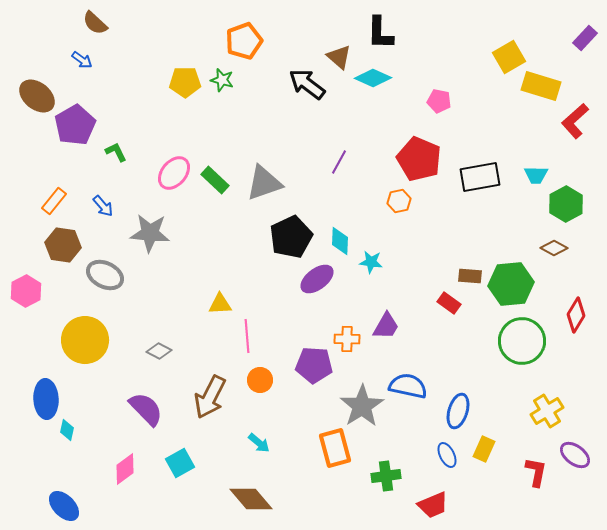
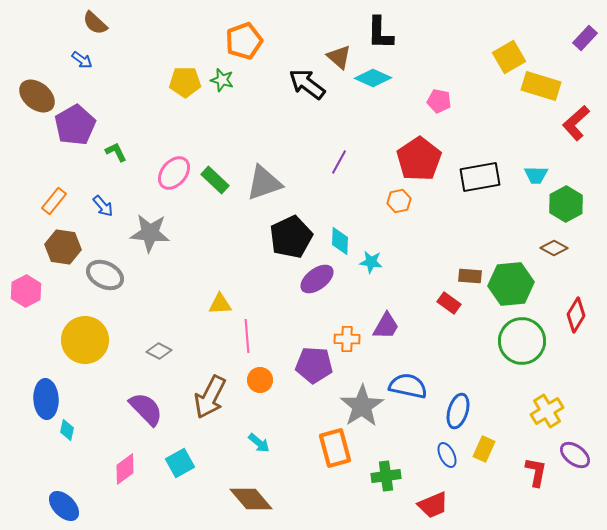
red L-shape at (575, 121): moved 1 px right, 2 px down
red pentagon at (419, 159): rotated 15 degrees clockwise
brown hexagon at (63, 245): moved 2 px down
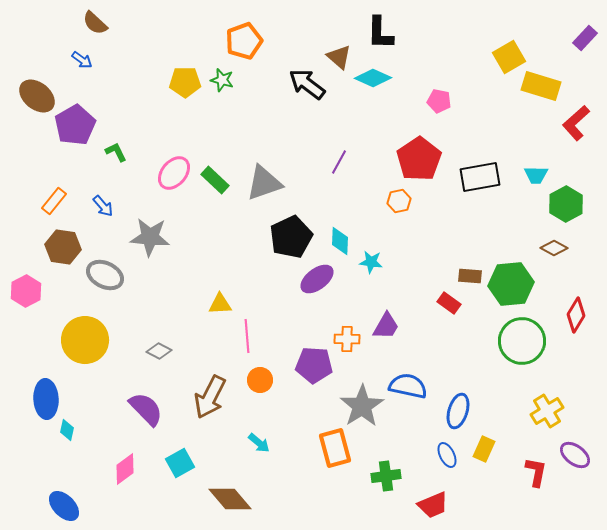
gray star at (150, 233): moved 4 px down
brown diamond at (251, 499): moved 21 px left
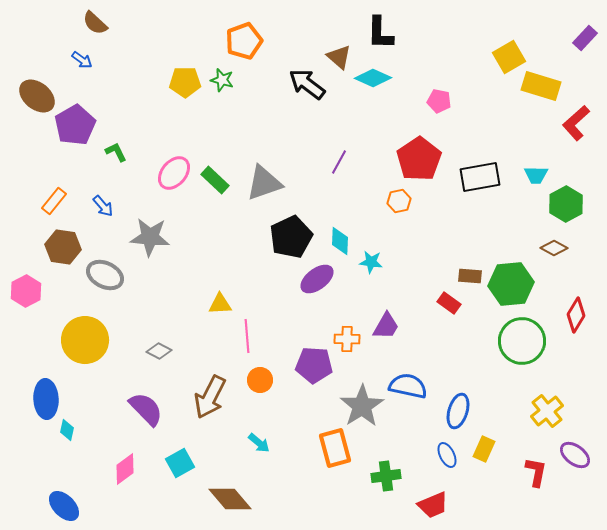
yellow cross at (547, 411): rotated 8 degrees counterclockwise
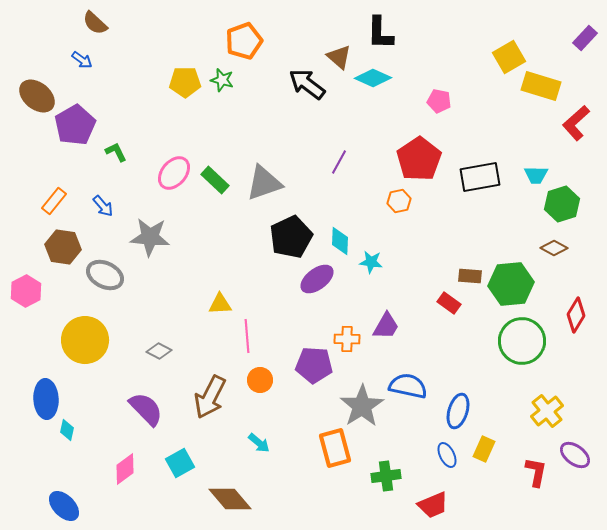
green hexagon at (566, 204): moved 4 px left; rotated 12 degrees clockwise
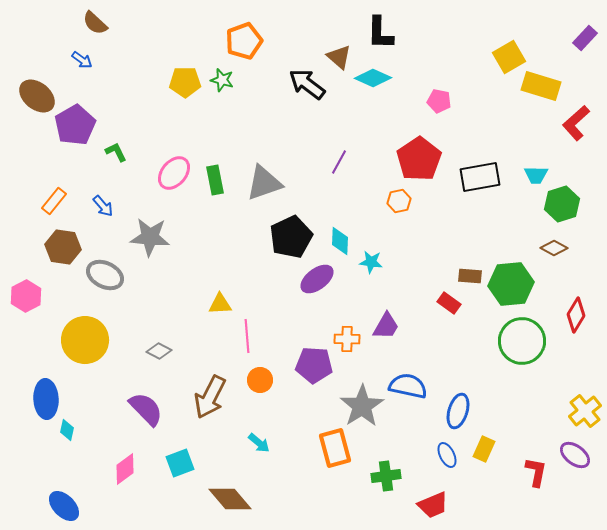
green rectangle at (215, 180): rotated 36 degrees clockwise
pink hexagon at (26, 291): moved 5 px down
yellow cross at (547, 411): moved 38 px right
cyan square at (180, 463): rotated 8 degrees clockwise
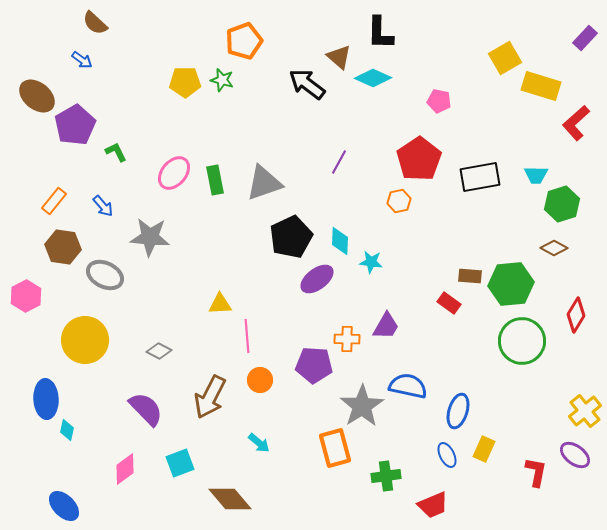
yellow square at (509, 57): moved 4 px left, 1 px down
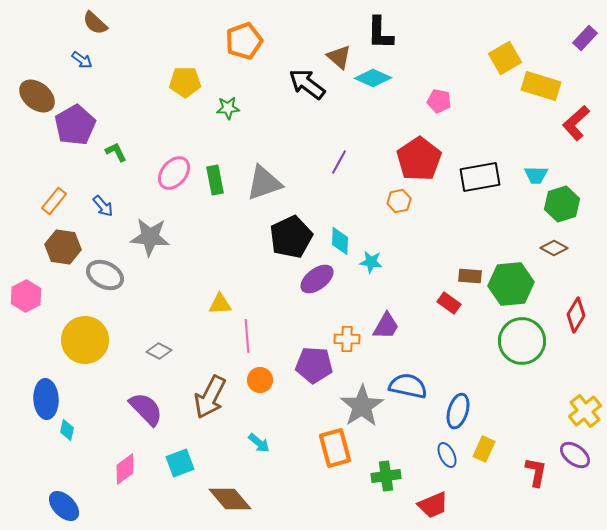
green star at (222, 80): moved 6 px right, 28 px down; rotated 20 degrees counterclockwise
